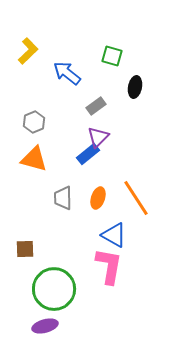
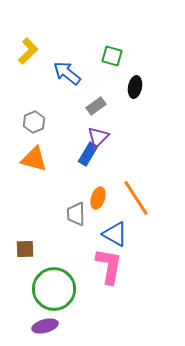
blue rectangle: rotated 20 degrees counterclockwise
gray trapezoid: moved 13 px right, 16 px down
blue triangle: moved 1 px right, 1 px up
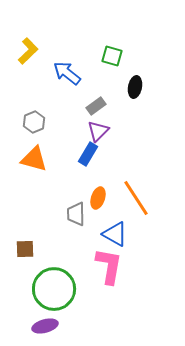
purple triangle: moved 6 px up
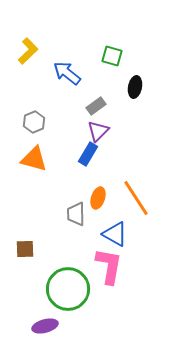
green circle: moved 14 px right
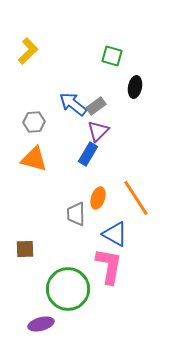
blue arrow: moved 6 px right, 31 px down
gray hexagon: rotated 20 degrees clockwise
purple ellipse: moved 4 px left, 2 px up
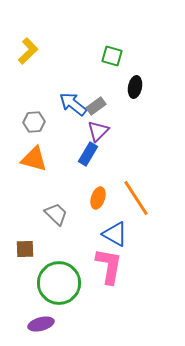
gray trapezoid: moved 20 px left; rotated 135 degrees clockwise
green circle: moved 9 px left, 6 px up
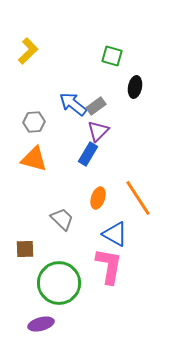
orange line: moved 2 px right
gray trapezoid: moved 6 px right, 5 px down
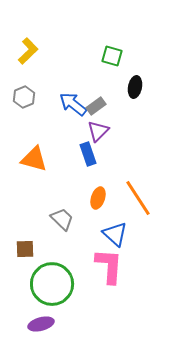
gray hexagon: moved 10 px left, 25 px up; rotated 20 degrees counterclockwise
blue rectangle: rotated 50 degrees counterclockwise
blue triangle: rotated 12 degrees clockwise
pink L-shape: rotated 6 degrees counterclockwise
green circle: moved 7 px left, 1 px down
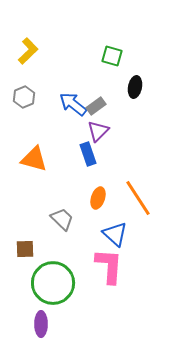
green circle: moved 1 px right, 1 px up
purple ellipse: rotated 75 degrees counterclockwise
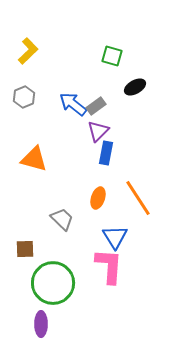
black ellipse: rotated 50 degrees clockwise
blue rectangle: moved 18 px right, 1 px up; rotated 30 degrees clockwise
blue triangle: moved 3 px down; rotated 16 degrees clockwise
